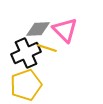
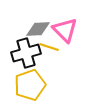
yellow line: moved 2 px right, 1 px up
black cross: rotated 8 degrees clockwise
yellow pentagon: moved 4 px right
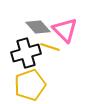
gray diamond: moved 2 px up; rotated 50 degrees clockwise
yellow line: moved 1 px right
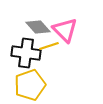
yellow line: moved 1 px left, 1 px up; rotated 36 degrees counterclockwise
black cross: rotated 24 degrees clockwise
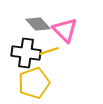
gray diamond: moved 3 px up
yellow line: moved 5 px down
yellow pentagon: moved 4 px right, 2 px up
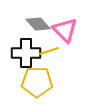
black cross: rotated 8 degrees counterclockwise
yellow pentagon: moved 3 px right, 1 px up; rotated 20 degrees clockwise
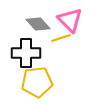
pink triangle: moved 5 px right, 10 px up
yellow line: moved 12 px right, 13 px up
yellow pentagon: rotated 8 degrees counterclockwise
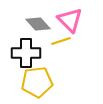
yellow line: moved 3 px down
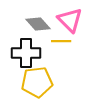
yellow line: rotated 18 degrees clockwise
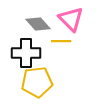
pink triangle: moved 1 px right, 1 px up
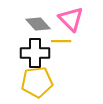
black cross: moved 9 px right
